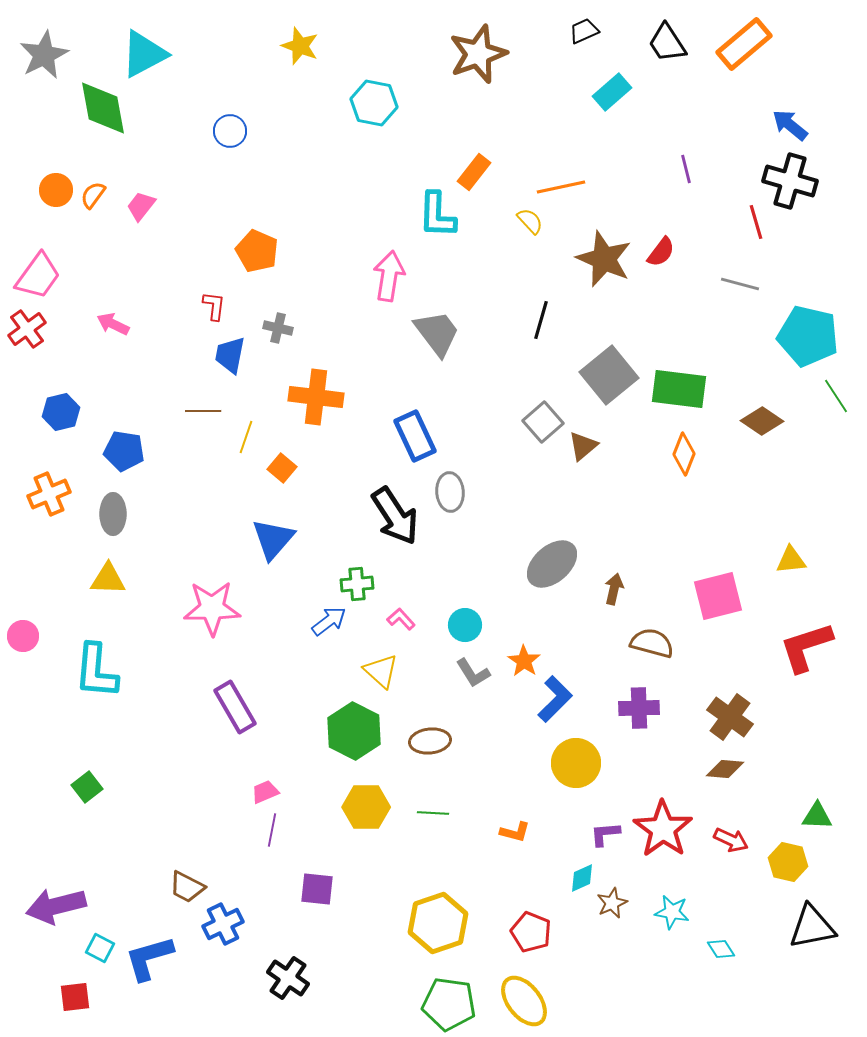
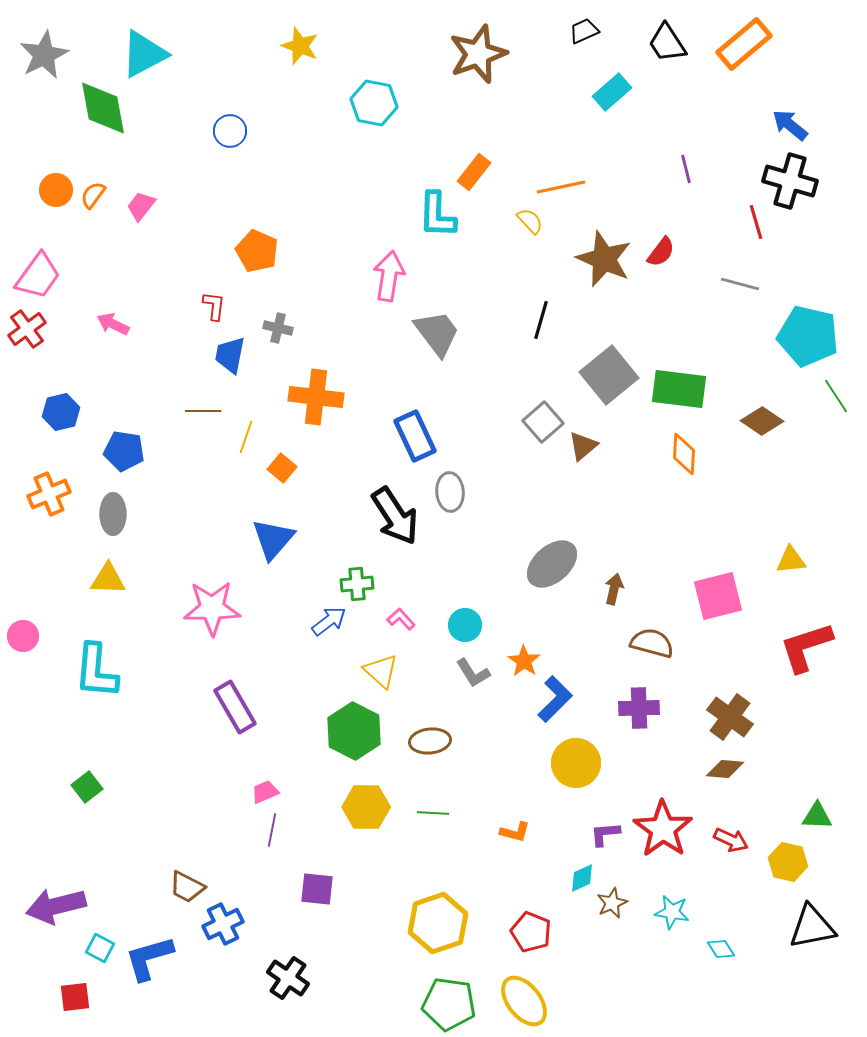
orange diamond at (684, 454): rotated 18 degrees counterclockwise
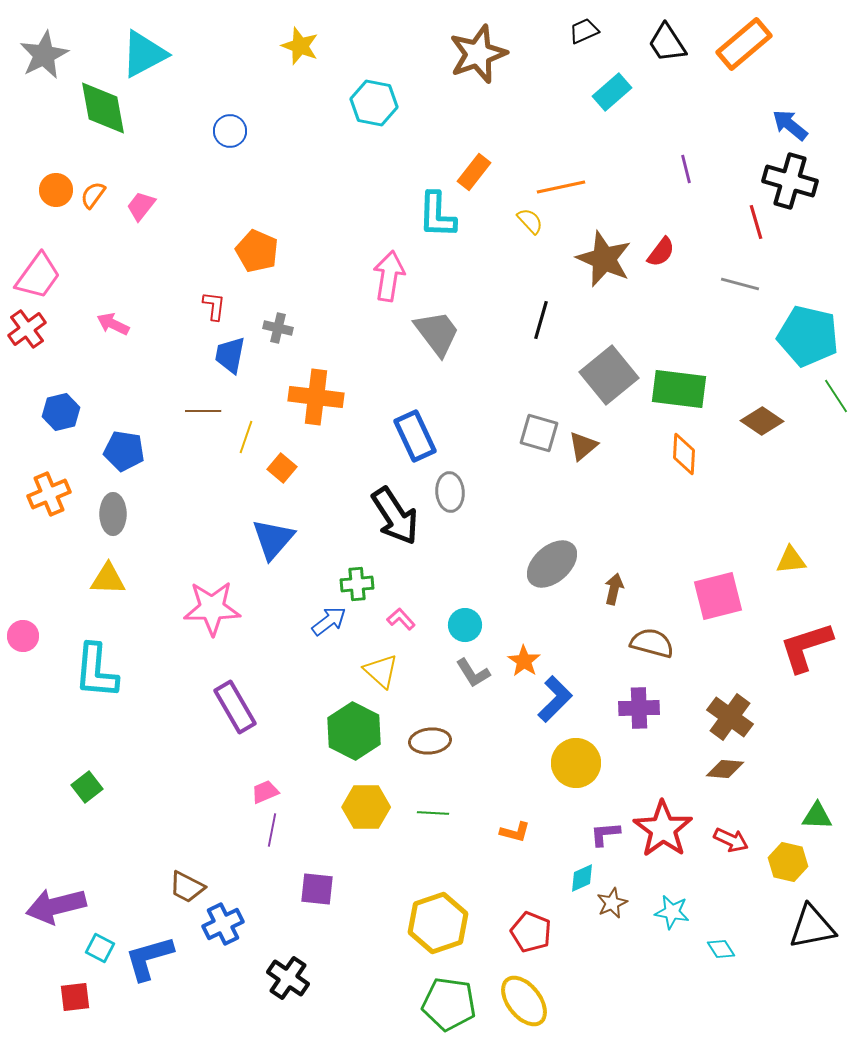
gray square at (543, 422): moved 4 px left, 11 px down; rotated 33 degrees counterclockwise
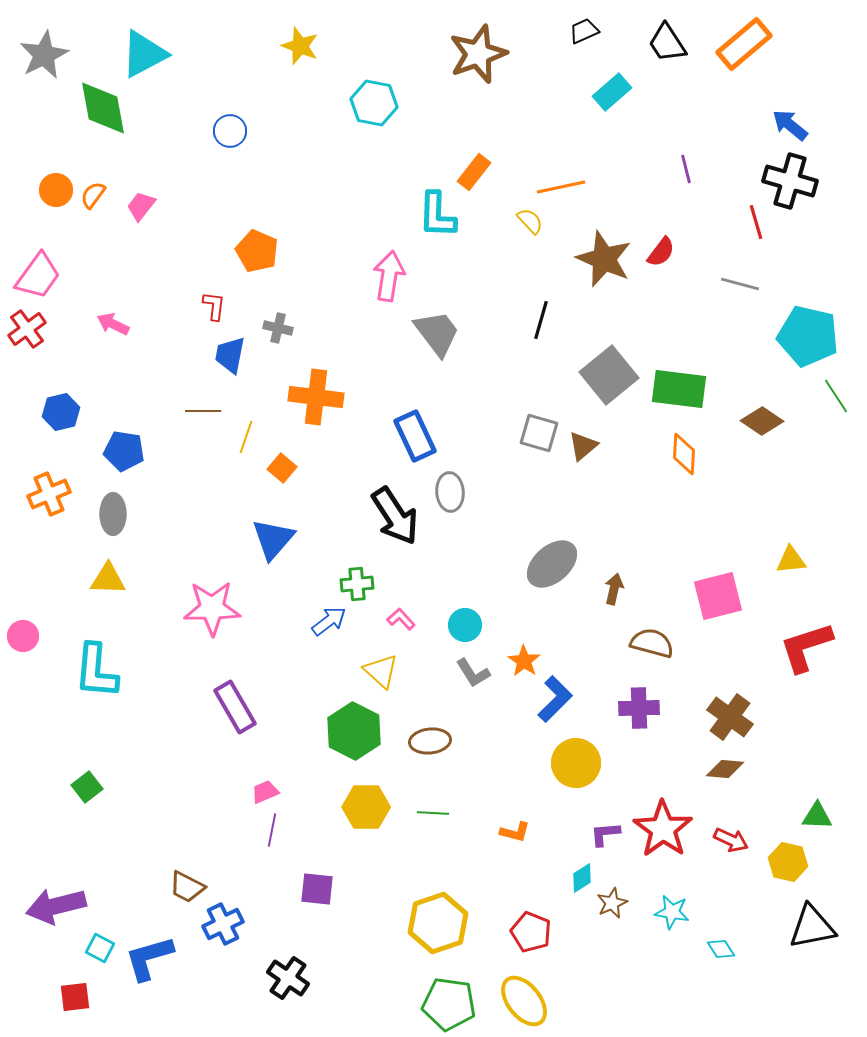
cyan diamond at (582, 878): rotated 8 degrees counterclockwise
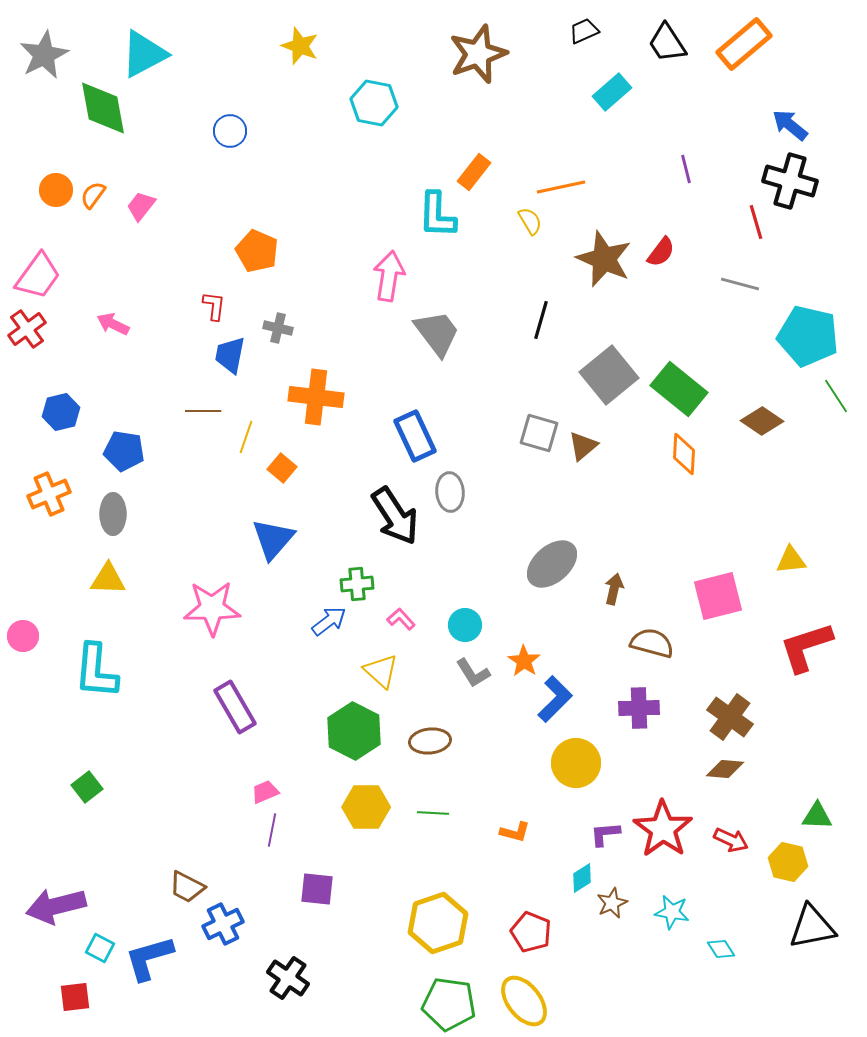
yellow semicircle at (530, 221): rotated 12 degrees clockwise
green rectangle at (679, 389): rotated 32 degrees clockwise
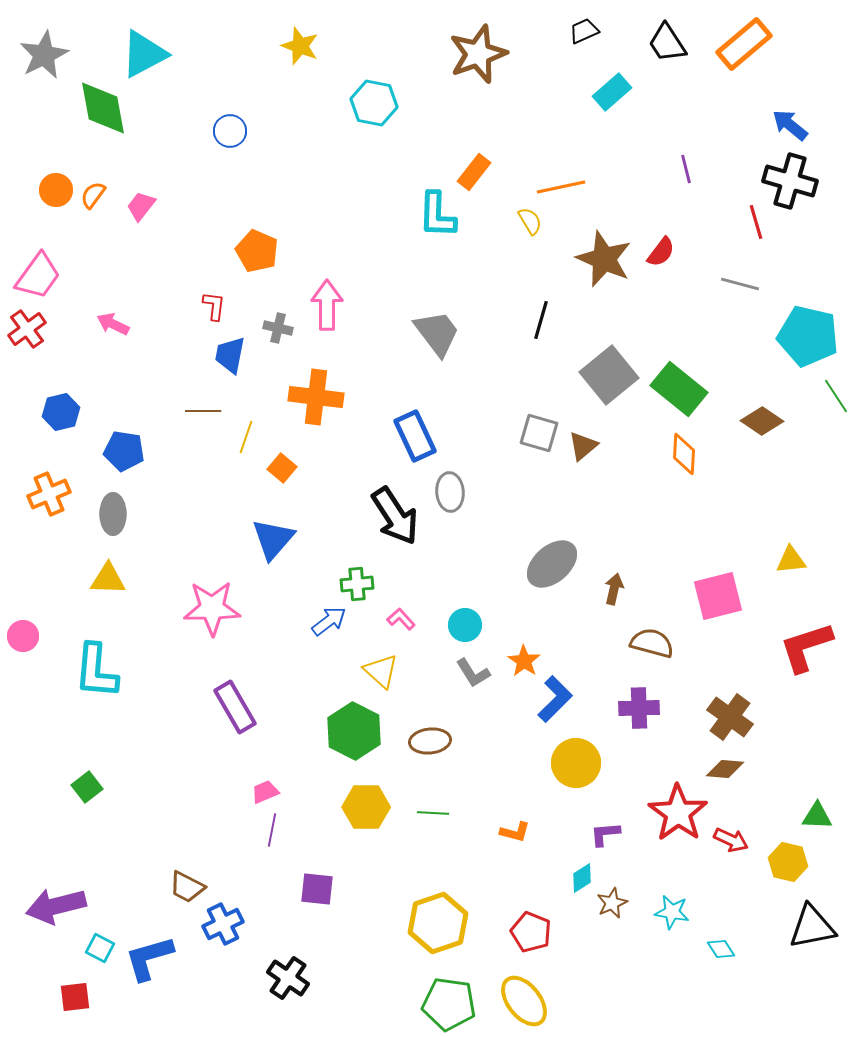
pink arrow at (389, 276): moved 62 px left, 29 px down; rotated 9 degrees counterclockwise
red star at (663, 829): moved 15 px right, 16 px up
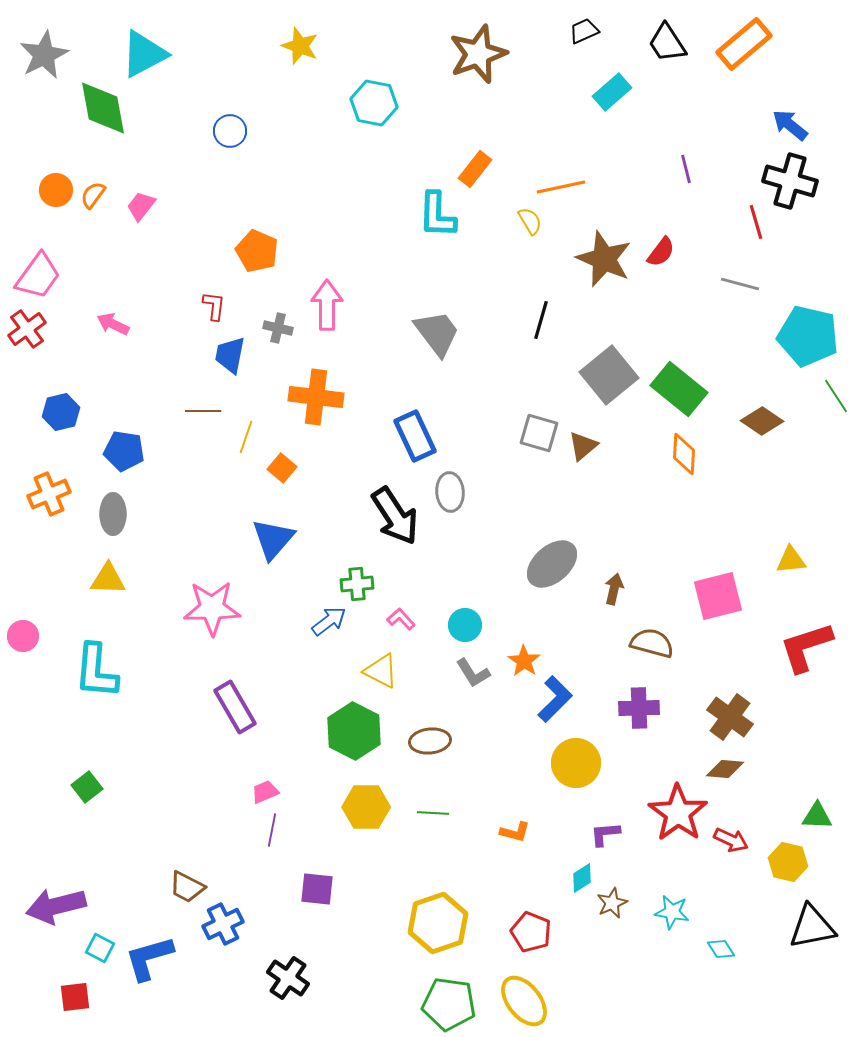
orange rectangle at (474, 172): moved 1 px right, 3 px up
yellow triangle at (381, 671): rotated 15 degrees counterclockwise
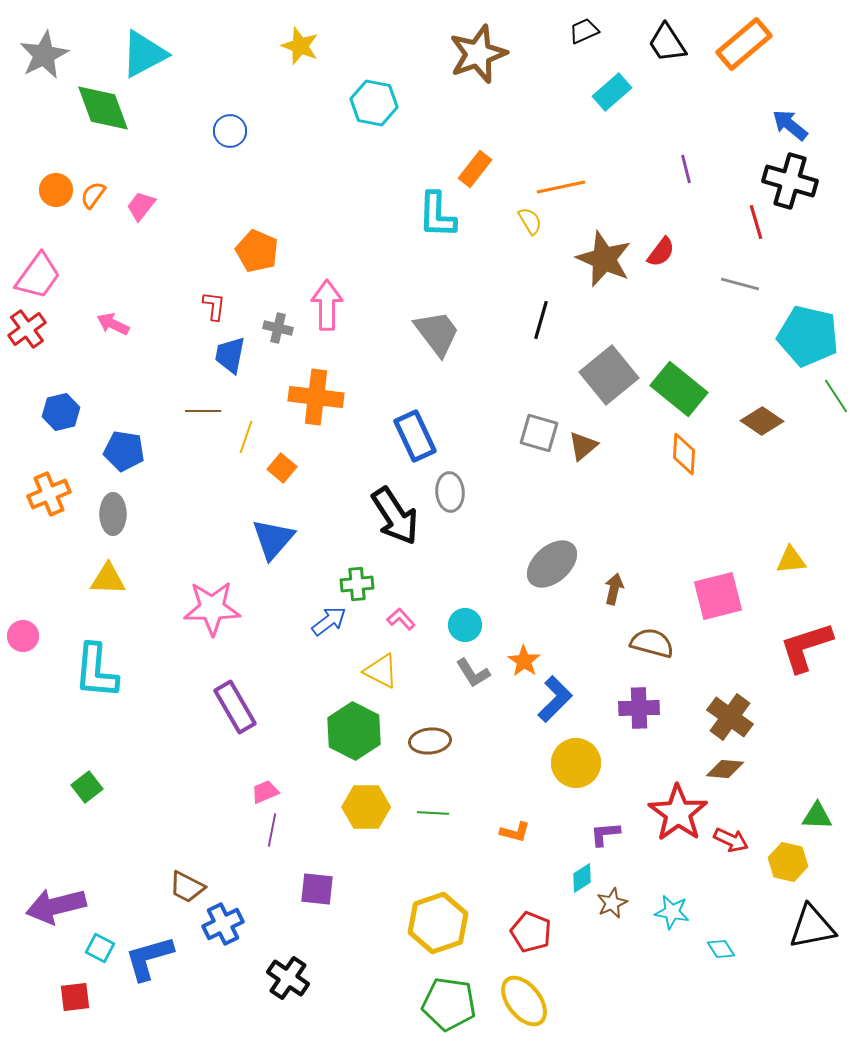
green diamond at (103, 108): rotated 10 degrees counterclockwise
